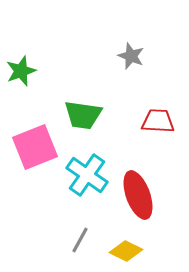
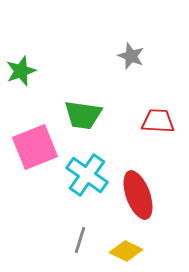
gray line: rotated 12 degrees counterclockwise
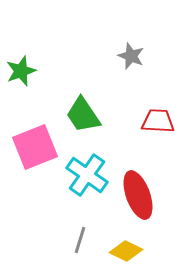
green trapezoid: rotated 48 degrees clockwise
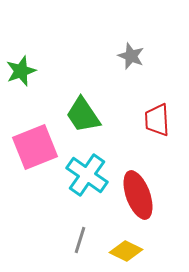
red trapezoid: moved 1 px left, 1 px up; rotated 96 degrees counterclockwise
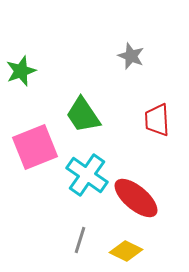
red ellipse: moved 2 px left, 3 px down; rotated 30 degrees counterclockwise
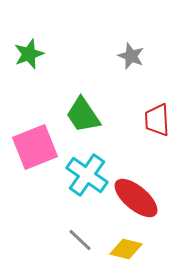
green star: moved 8 px right, 17 px up
gray line: rotated 64 degrees counterclockwise
yellow diamond: moved 2 px up; rotated 12 degrees counterclockwise
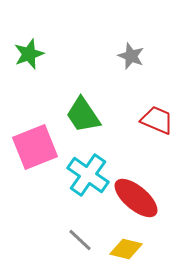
red trapezoid: rotated 116 degrees clockwise
cyan cross: moved 1 px right
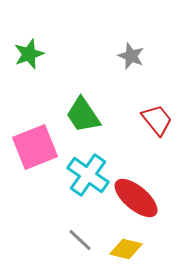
red trapezoid: rotated 28 degrees clockwise
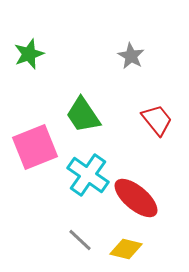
gray star: rotated 8 degrees clockwise
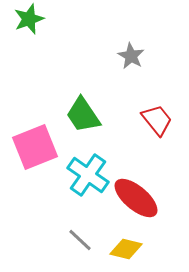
green star: moved 35 px up
